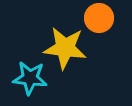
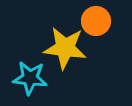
orange circle: moved 3 px left, 3 px down
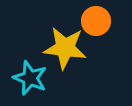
cyan star: rotated 16 degrees clockwise
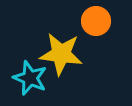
yellow star: moved 4 px left, 6 px down
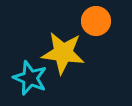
yellow star: moved 2 px right, 1 px up
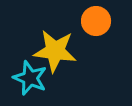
yellow star: moved 8 px left, 2 px up
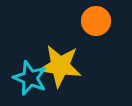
yellow star: moved 5 px right, 15 px down
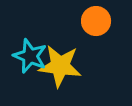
cyan star: moved 22 px up
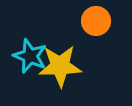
yellow star: rotated 9 degrees counterclockwise
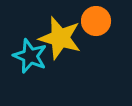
yellow star: moved 28 px up; rotated 18 degrees clockwise
